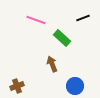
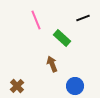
pink line: rotated 48 degrees clockwise
brown cross: rotated 24 degrees counterclockwise
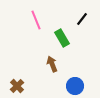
black line: moved 1 px left, 1 px down; rotated 32 degrees counterclockwise
green rectangle: rotated 18 degrees clockwise
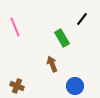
pink line: moved 21 px left, 7 px down
brown cross: rotated 24 degrees counterclockwise
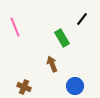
brown cross: moved 7 px right, 1 px down
